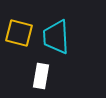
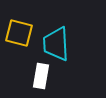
cyan trapezoid: moved 7 px down
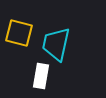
cyan trapezoid: rotated 15 degrees clockwise
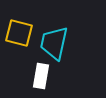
cyan trapezoid: moved 2 px left, 1 px up
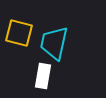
white rectangle: moved 2 px right
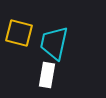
white rectangle: moved 4 px right, 1 px up
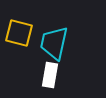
white rectangle: moved 3 px right
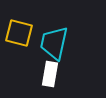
white rectangle: moved 1 px up
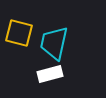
white rectangle: rotated 65 degrees clockwise
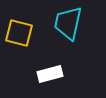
cyan trapezoid: moved 14 px right, 20 px up
